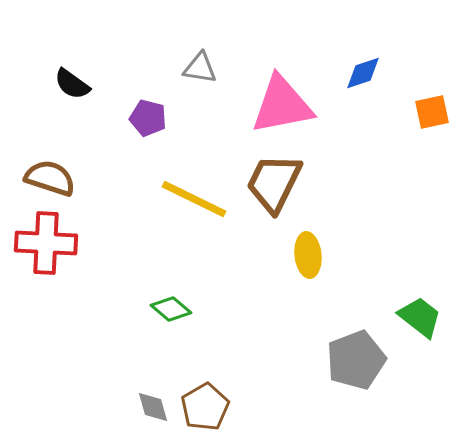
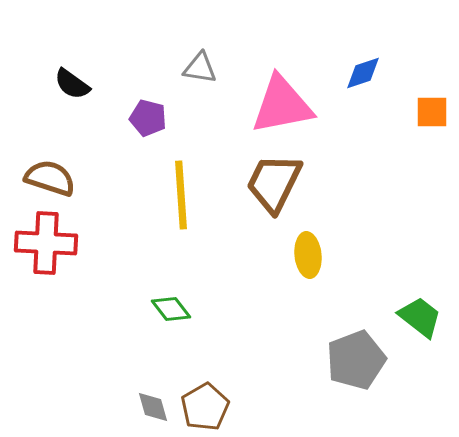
orange square: rotated 12 degrees clockwise
yellow line: moved 13 px left, 4 px up; rotated 60 degrees clockwise
green diamond: rotated 12 degrees clockwise
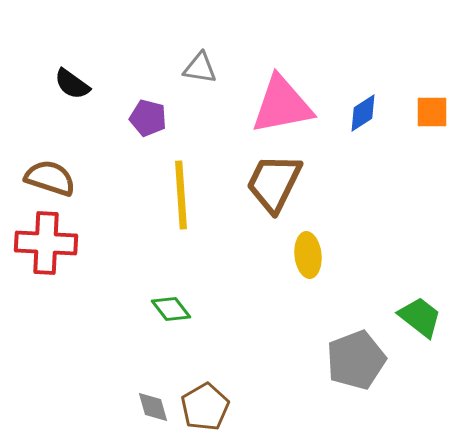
blue diamond: moved 40 px down; rotated 15 degrees counterclockwise
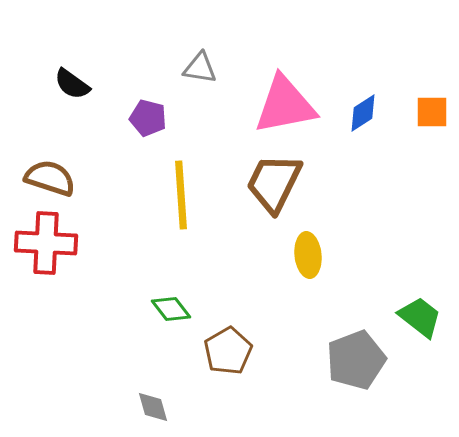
pink triangle: moved 3 px right
brown pentagon: moved 23 px right, 56 px up
